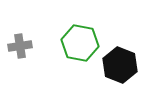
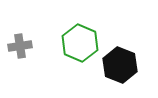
green hexagon: rotated 12 degrees clockwise
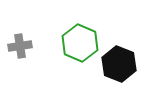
black hexagon: moved 1 px left, 1 px up
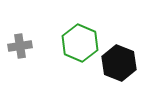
black hexagon: moved 1 px up
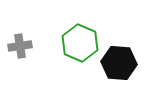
black hexagon: rotated 16 degrees counterclockwise
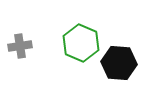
green hexagon: moved 1 px right
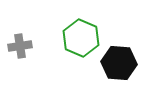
green hexagon: moved 5 px up
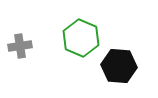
black hexagon: moved 3 px down
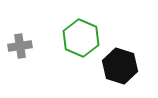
black hexagon: moved 1 px right; rotated 12 degrees clockwise
